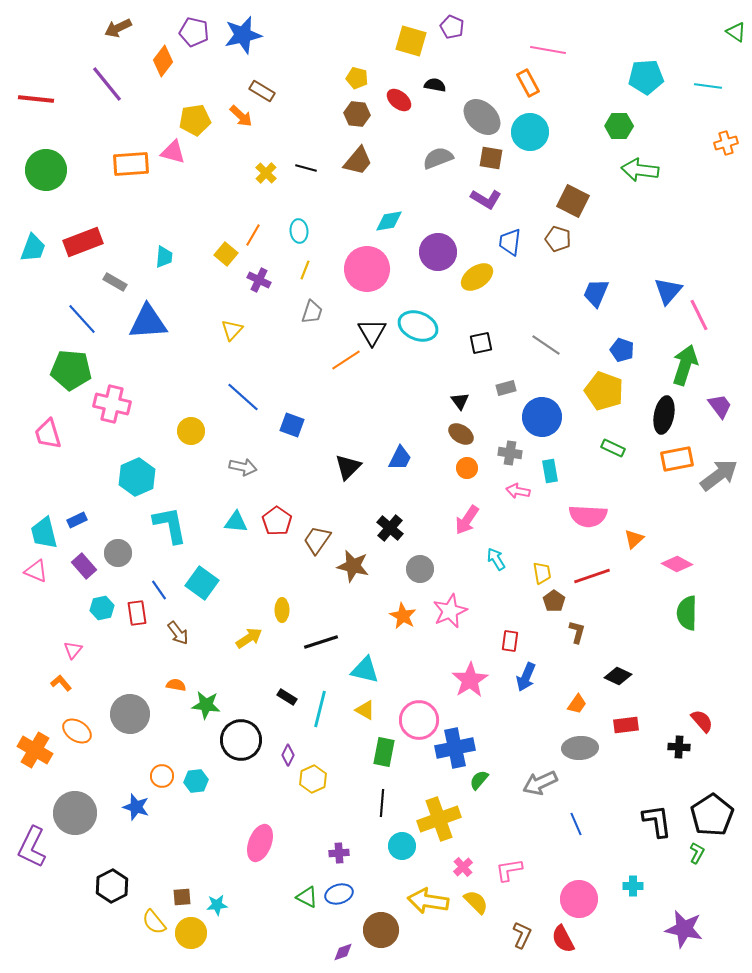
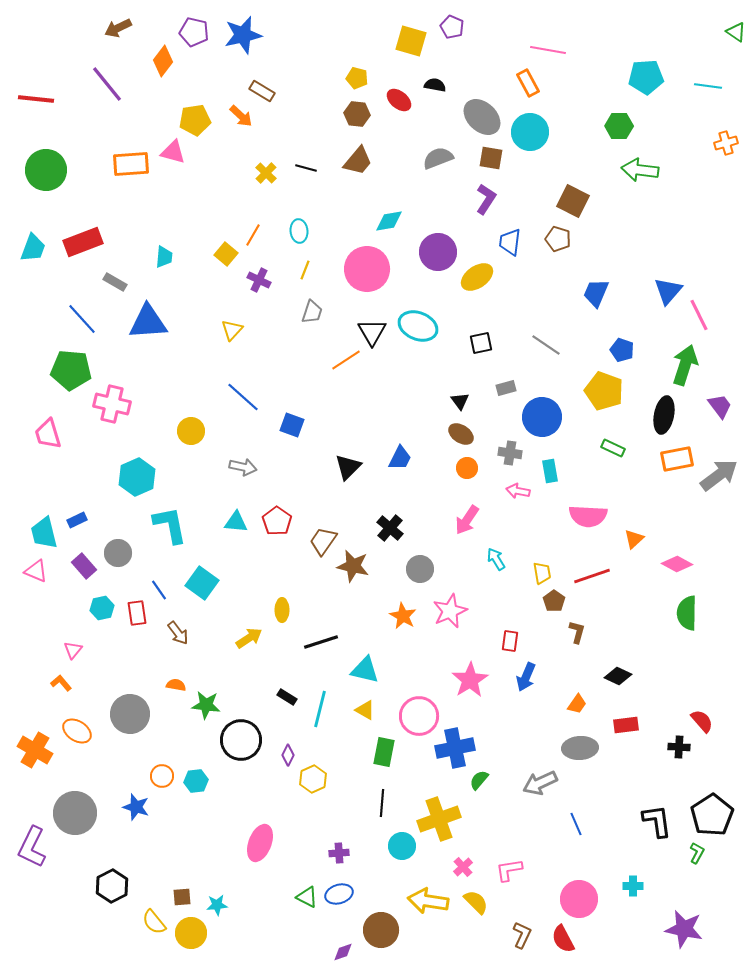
purple L-shape at (486, 199): rotated 88 degrees counterclockwise
brown trapezoid at (317, 540): moved 6 px right, 1 px down
pink circle at (419, 720): moved 4 px up
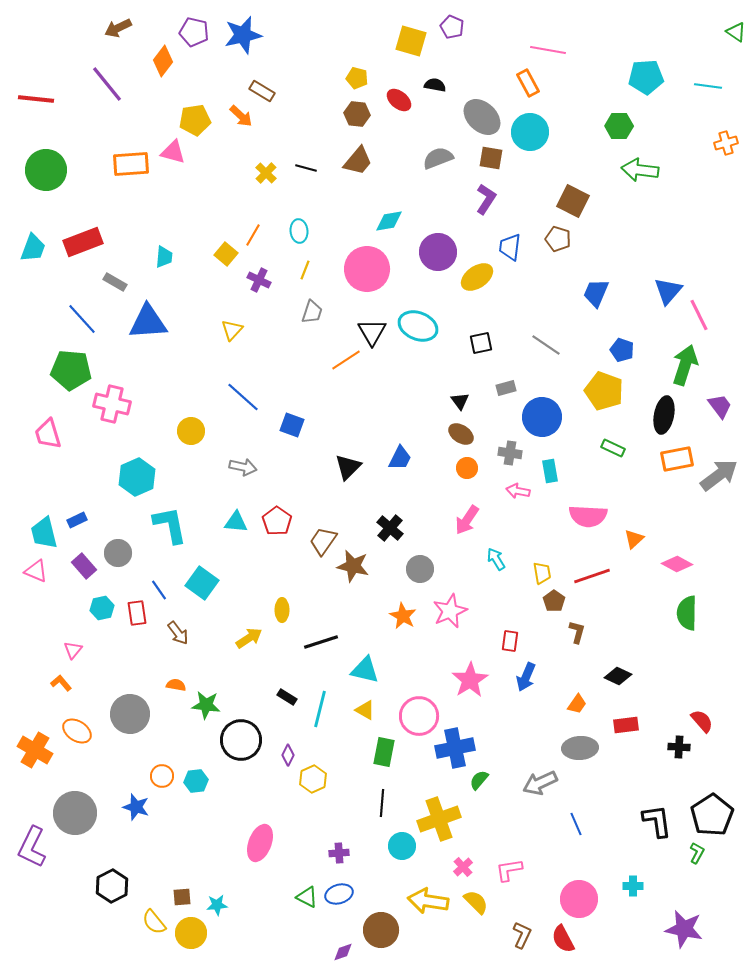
blue trapezoid at (510, 242): moved 5 px down
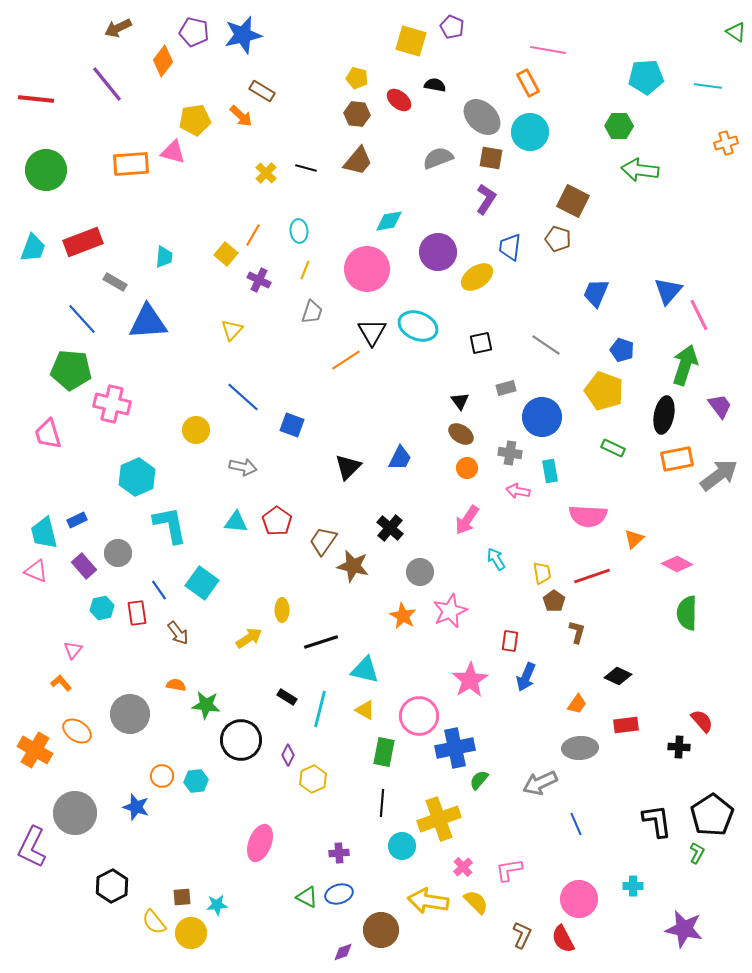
yellow circle at (191, 431): moved 5 px right, 1 px up
gray circle at (420, 569): moved 3 px down
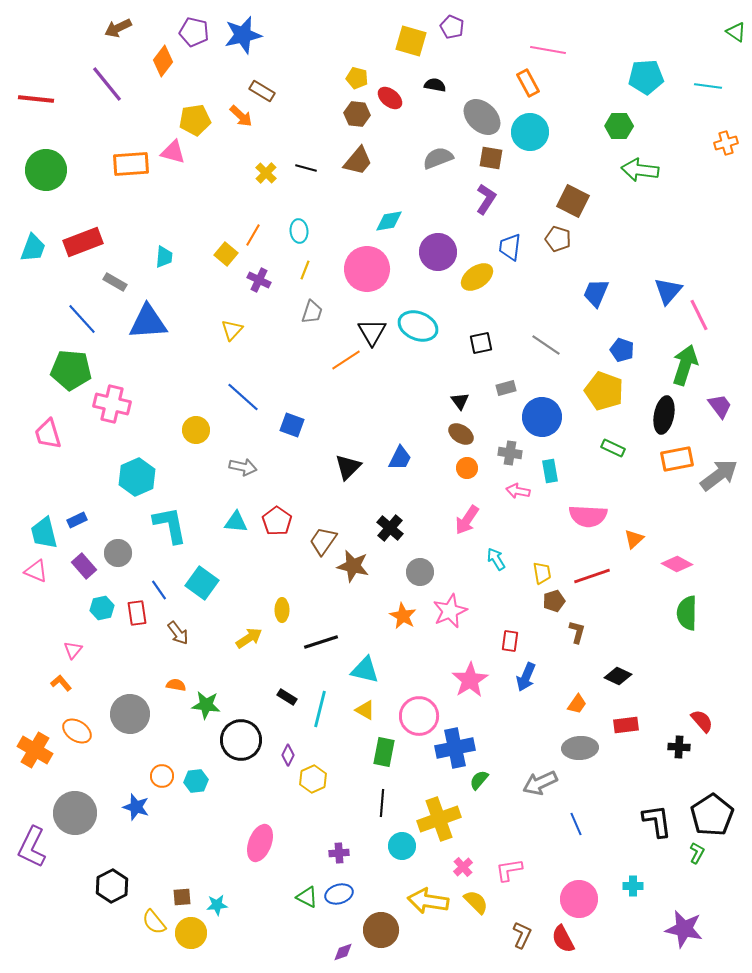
red ellipse at (399, 100): moved 9 px left, 2 px up
brown pentagon at (554, 601): rotated 20 degrees clockwise
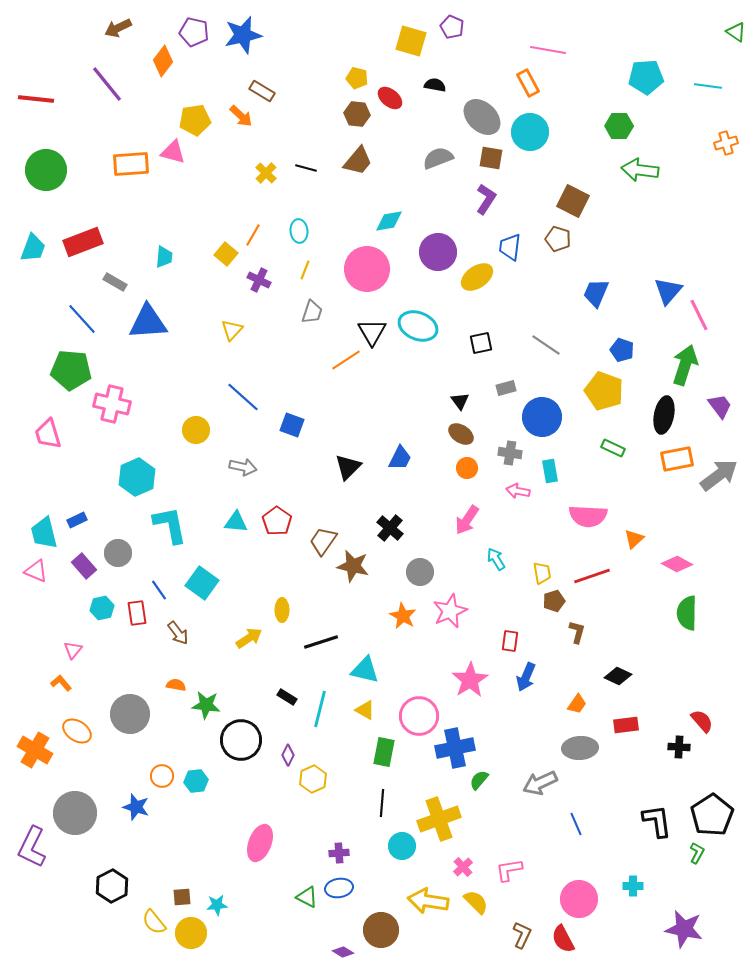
blue ellipse at (339, 894): moved 6 px up; rotated 8 degrees clockwise
purple diamond at (343, 952): rotated 50 degrees clockwise
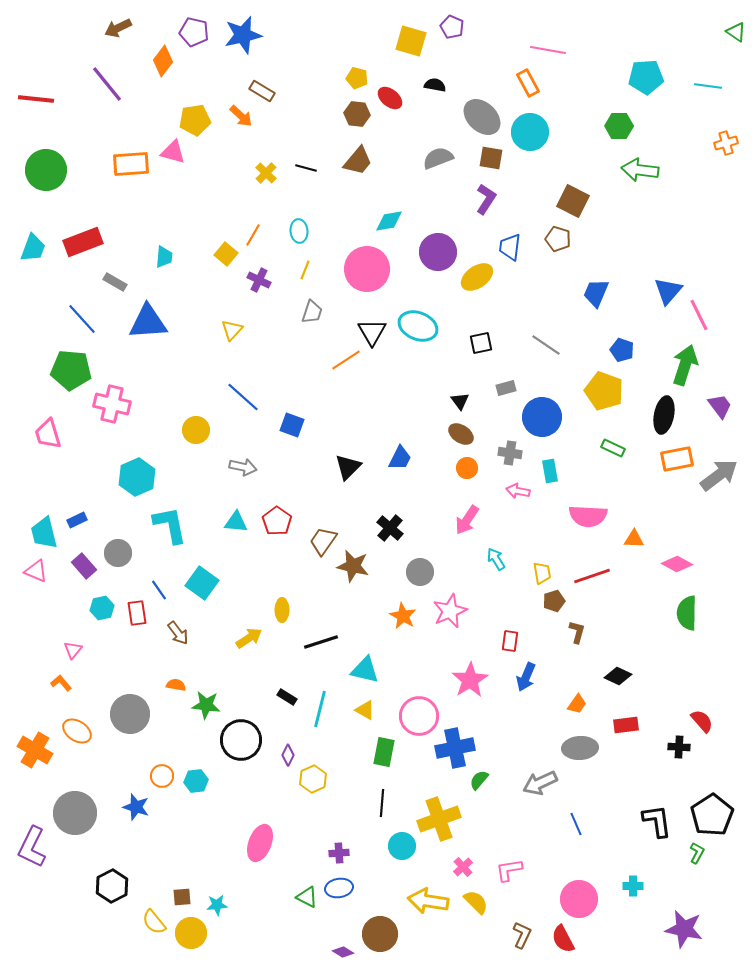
orange triangle at (634, 539): rotated 45 degrees clockwise
brown circle at (381, 930): moved 1 px left, 4 px down
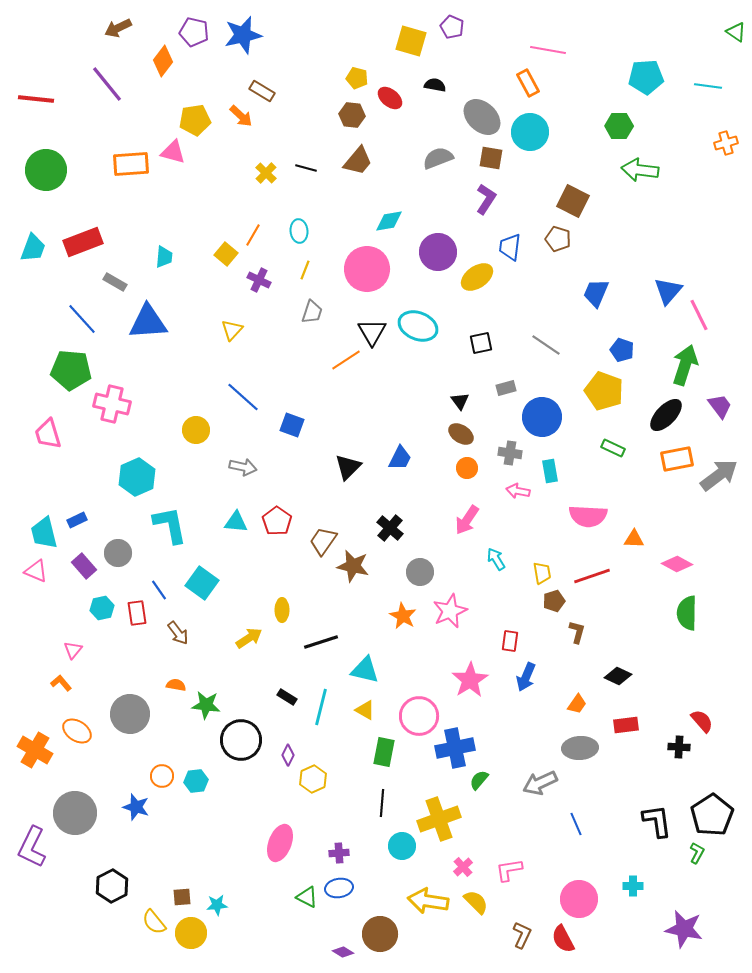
brown hexagon at (357, 114): moved 5 px left, 1 px down
black ellipse at (664, 415): moved 2 px right; rotated 33 degrees clockwise
cyan line at (320, 709): moved 1 px right, 2 px up
pink ellipse at (260, 843): moved 20 px right
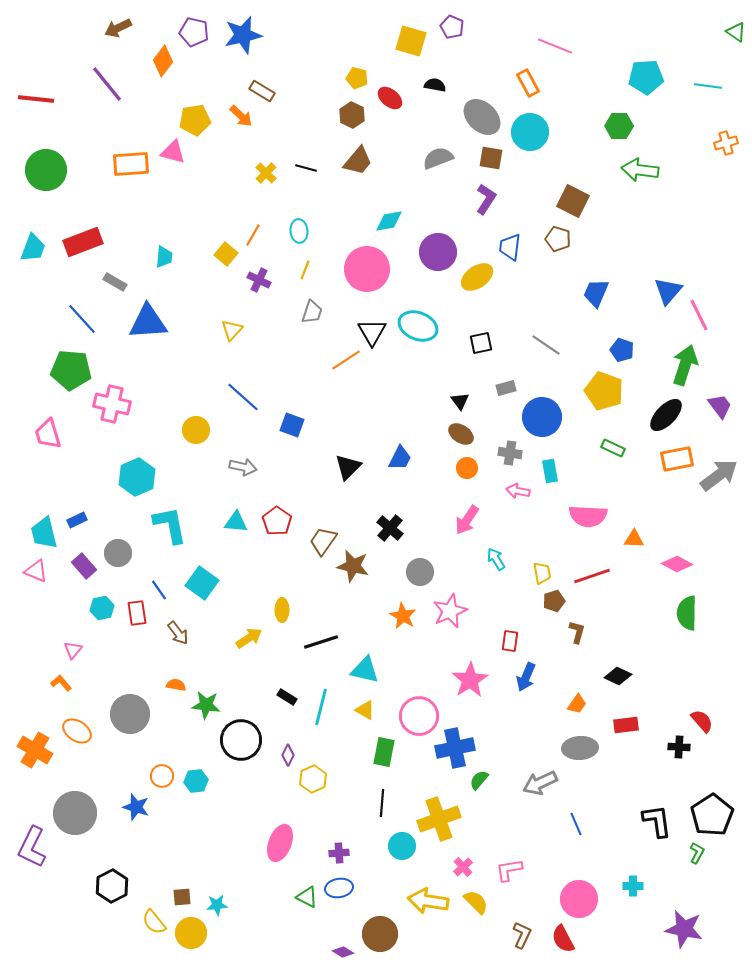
pink line at (548, 50): moved 7 px right, 4 px up; rotated 12 degrees clockwise
brown hexagon at (352, 115): rotated 20 degrees clockwise
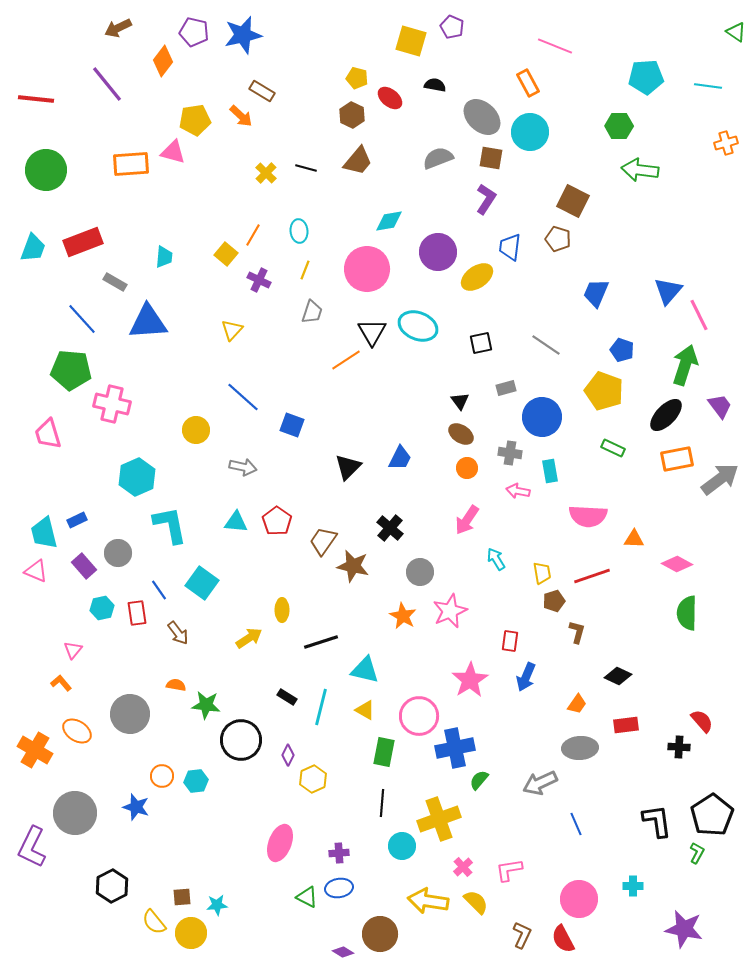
gray arrow at (719, 475): moved 1 px right, 4 px down
